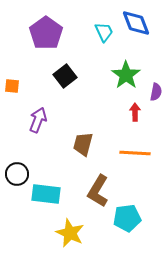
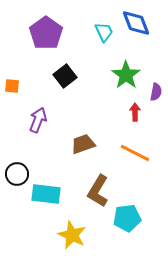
brown trapezoid: rotated 55 degrees clockwise
orange line: rotated 24 degrees clockwise
yellow star: moved 2 px right, 2 px down
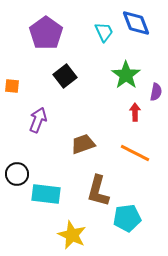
brown L-shape: rotated 16 degrees counterclockwise
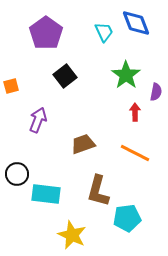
orange square: moved 1 px left; rotated 21 degrees counterclockwise
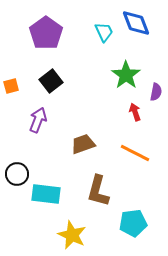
black square: moved 14 px left, 5 px down
red arrow: rotated 18 degrees counterclockwise
cyan pentagon: moved 6 px right, 5 px down
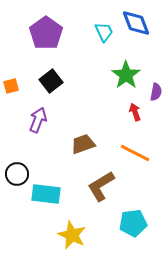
brown L-shape: moved 3 px right, 5 px up; rotated 44 degrees clockwise
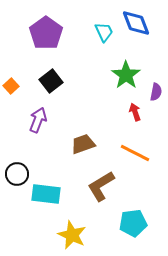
orange square: rotated 28 degrees counterclockwise
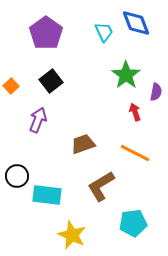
black circle: moved 2 px down
cyan rectangle: moved 1 px right, 1 px down
